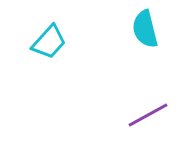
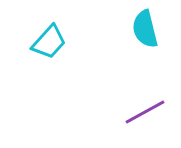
purple line: moved 3 px left, 3 px up
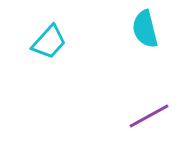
purple line: moved 4 px right, 4 px down
